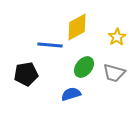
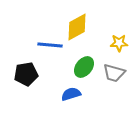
yellow star: moved 2 px right, 6 px down; rotated 30 degrees clockwise
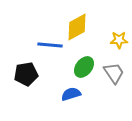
yellow star: moved 3 px up
gray trapezoid: rotated 140 degrees counterclockwise
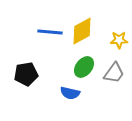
yellow diamond: moved 5 px right, 4 px down
blue line: moved 13 px up
gray trapezoid: rotated 70 degrees clockwise
blue semicircle: moved 1 px left, 1 px up; rotated 150 degrees counterclockwise
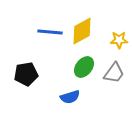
blue semicircle: moved 4 px down; rotated 30 degrees counterclockwise
